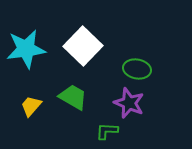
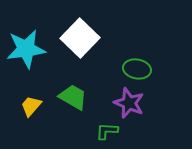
white square: moved 3 px left, 8 px up
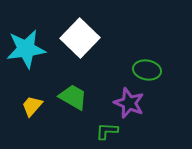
green ellipse: moved 10 px right, 1 px down
yellow trapezoid: moved 1 px right
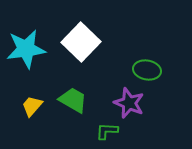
white square: moved 1 px right, 4 px down
green trapezoid: moved 3 px down
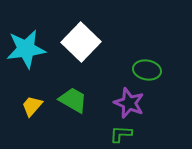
green L-shape: moved 14 px right, 3 px down
